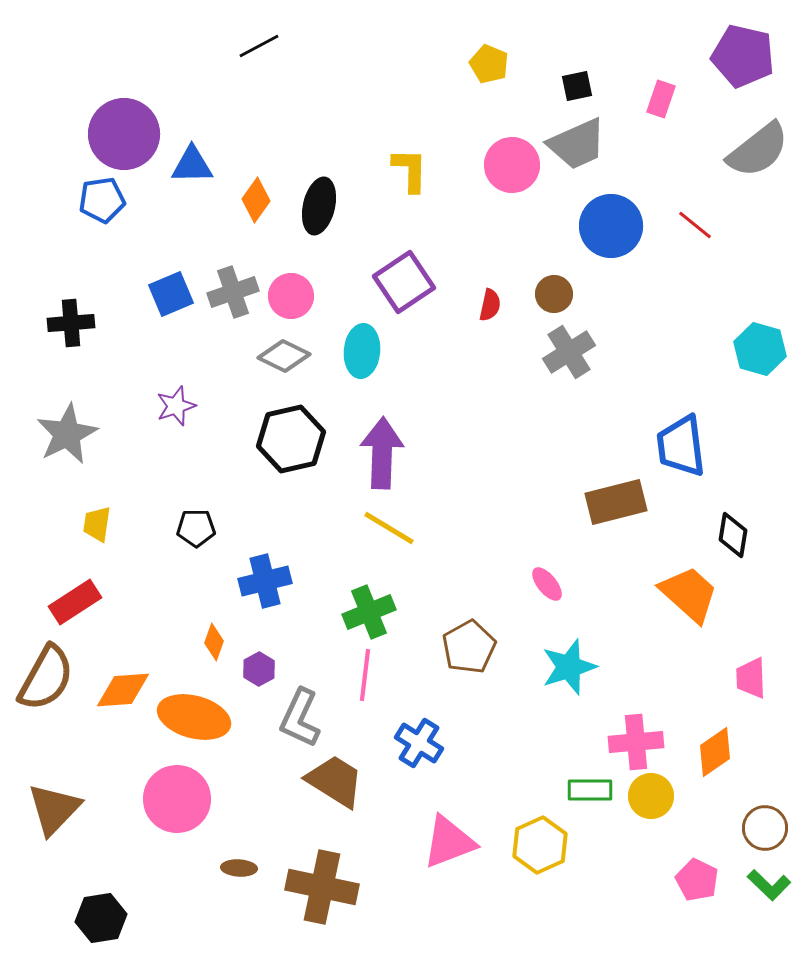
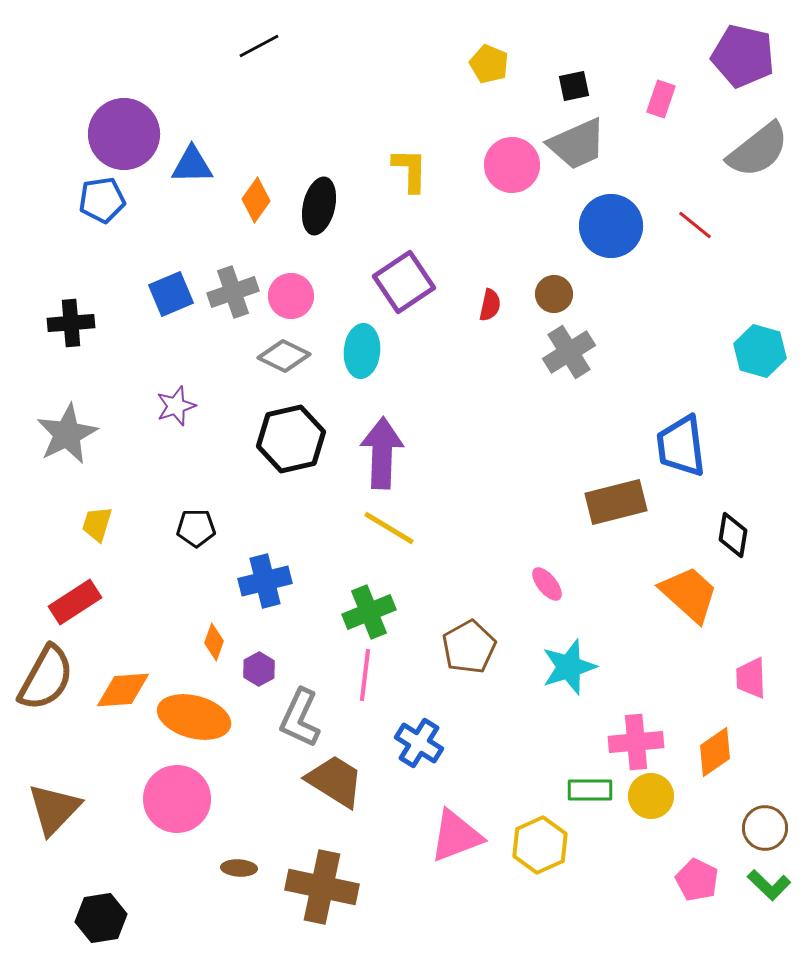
black square at (577, 86): moved 3 px left
cyan hexagon at (760, 349): moved 2 px down
yellow trapezoid at (97, 524): rotated 9 degrees clockwise
pink triangle at (449, 842): moved 7 px right, 6 px up
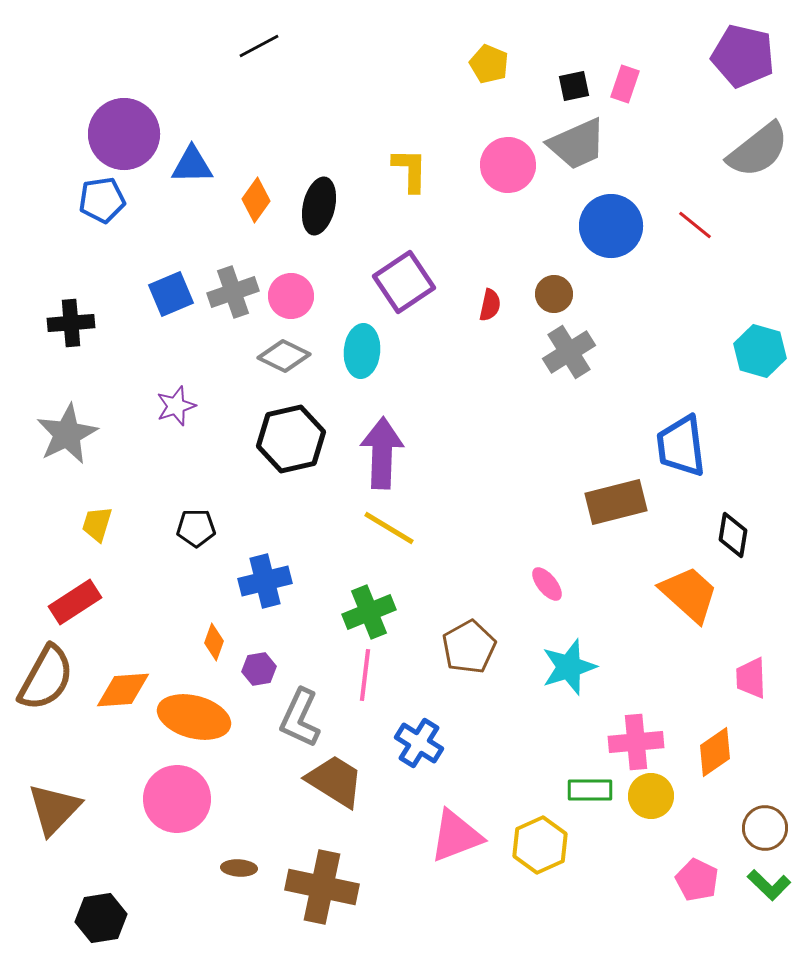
pink rectangle at (661, 99): moved 36 px left, 15 px up
pink circle at (512, 165): moved 4 px left
purple hexagon at (259, 669): rotated 20 degrees clockwise
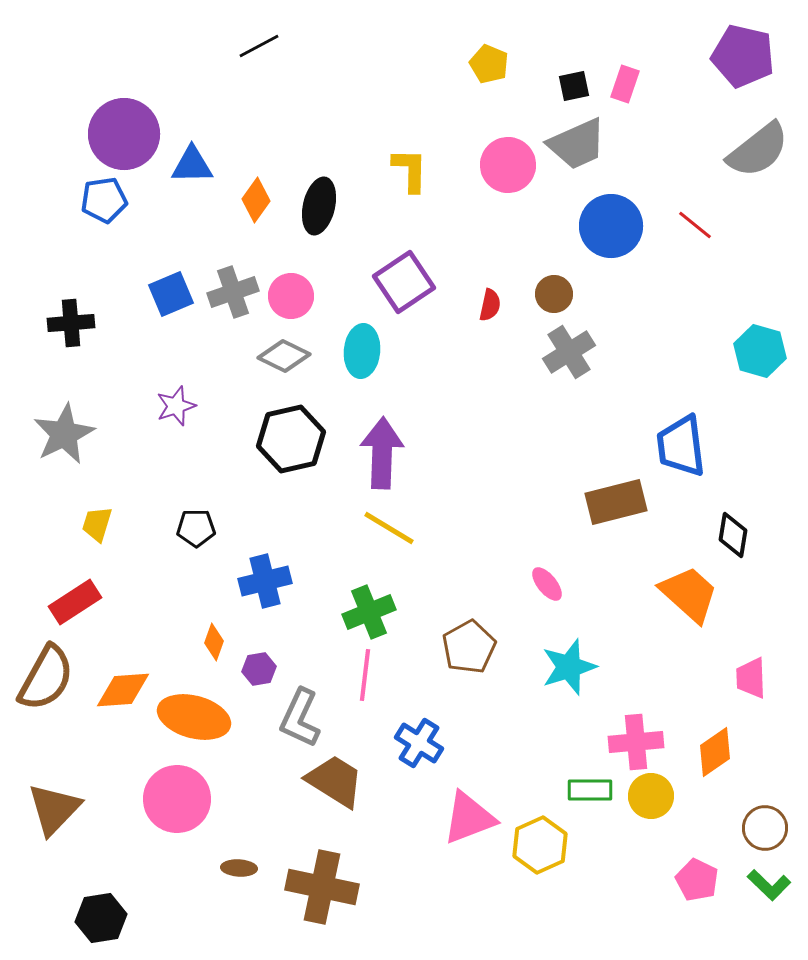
blue pentagon at (102, 200): moved 2 px right
gray star at (67, 434): moved 3 px left
pink triangle at (456, 836): moved 13 px right, 18 px up
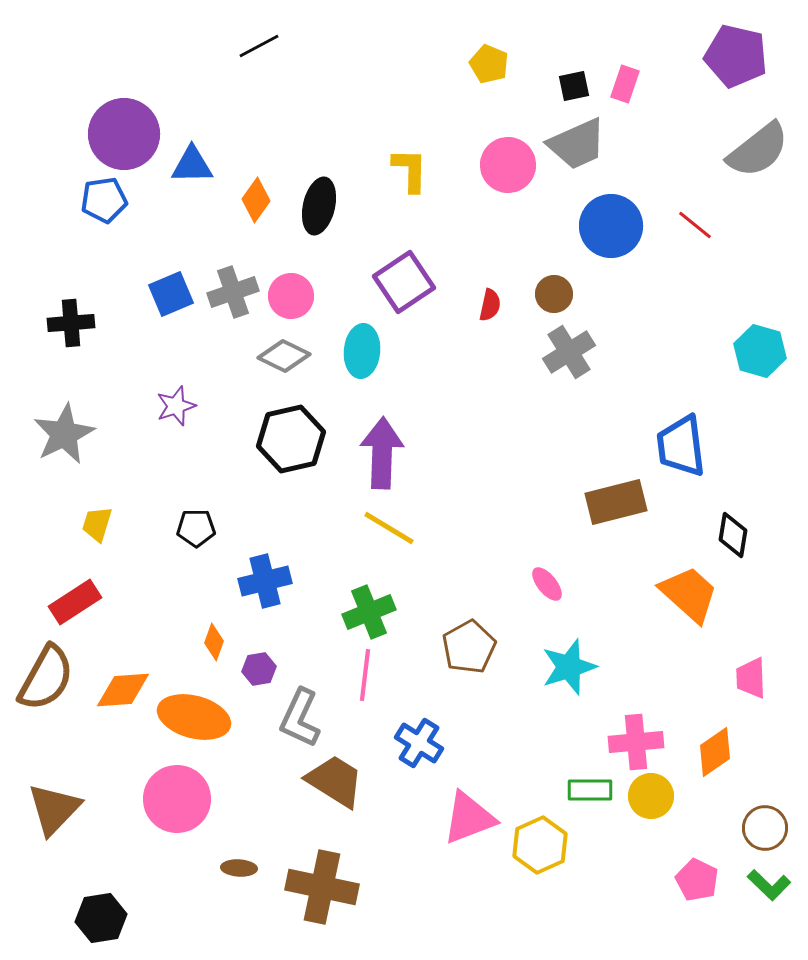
purple pentagon at (743, 56): moved 7 px left
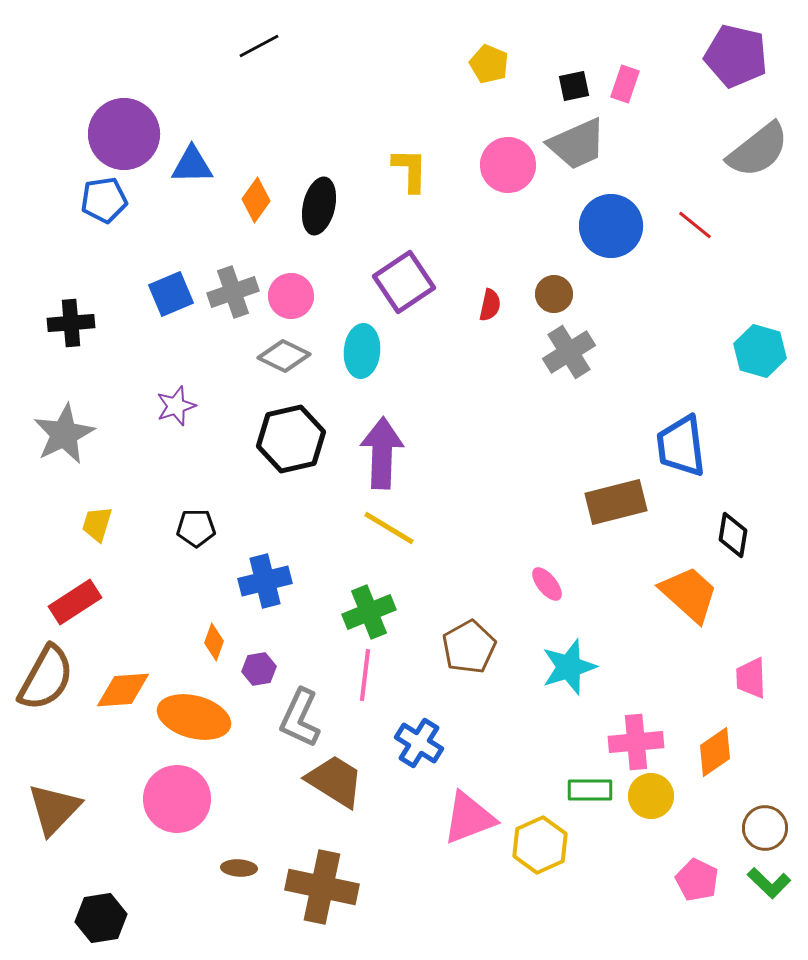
green L-shape at (769, 885): moved 2 px up
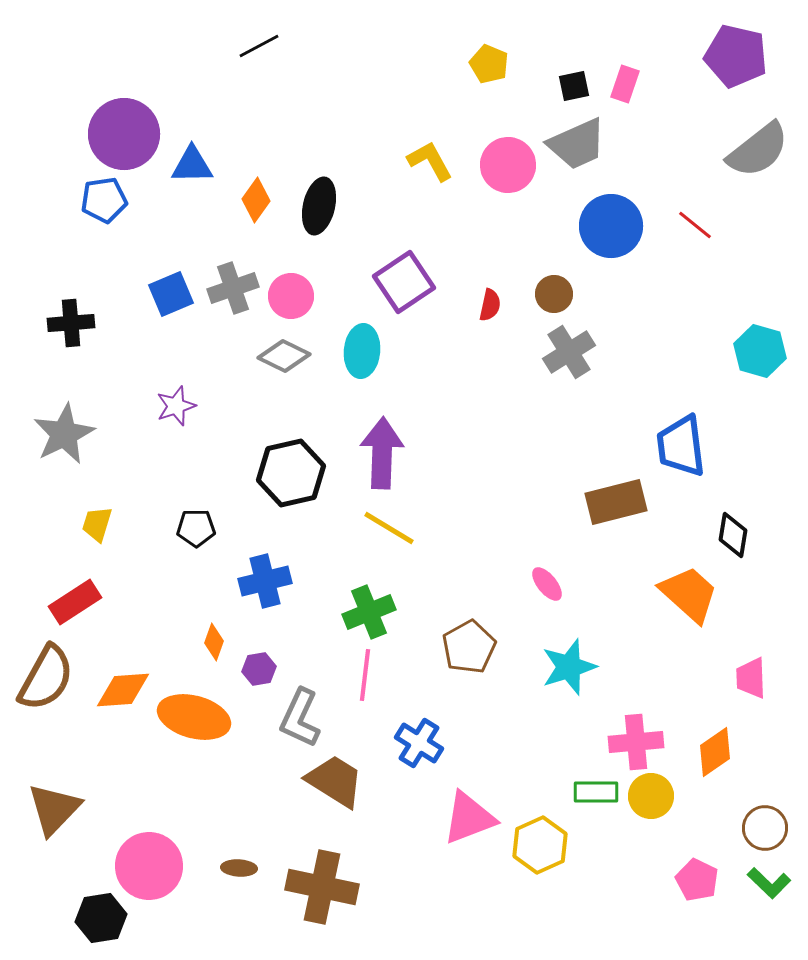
yellow L-shape at (410, 170): moved 20 px right, 9 px up; rotated 30 degrees counterclockwise
gray cross at (233, 292): moved 4 px up
black hexagon at (291, 439): moved 34 px down
green rectangle at (590, 790): moved 6 px right, 2 px down
pink circle at (177, 799): moved 28 px left, 67 px down
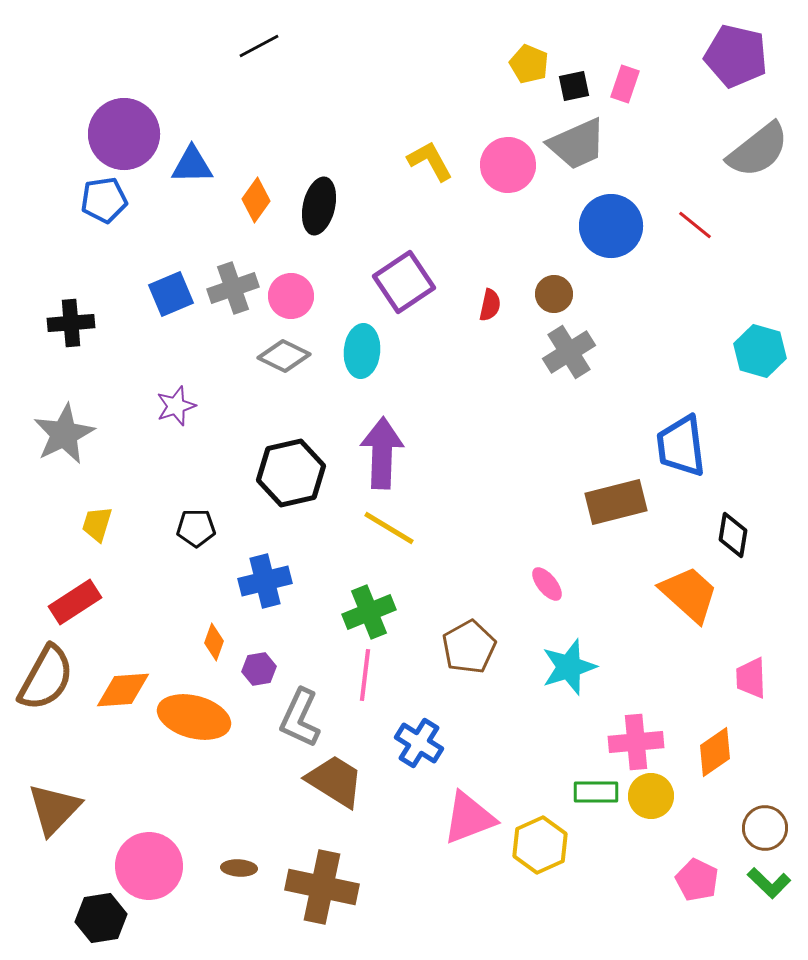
yellow pentagon at (489, 64): moved 40 px right
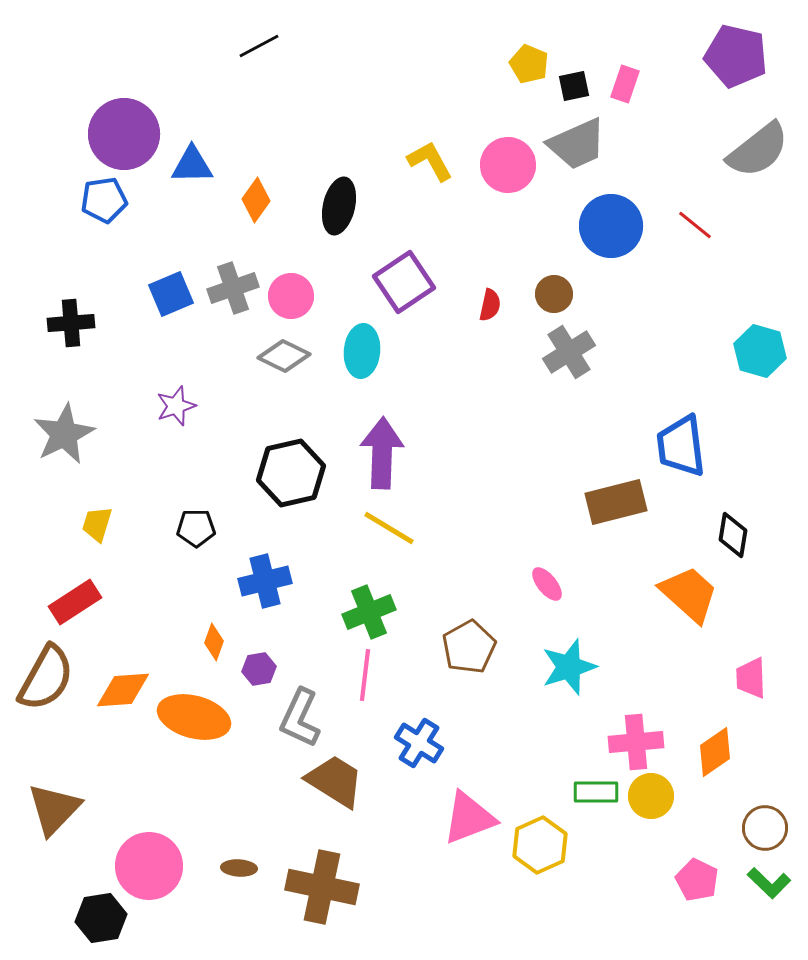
black ellipse at (319, 206): moved 20 px right
